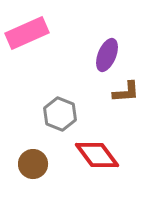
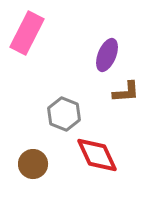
pink rectangle: rotated 39 degrees counterclockwise
gray hexagon: moved 4 px right
red diamond: rotated 12 degrees clockwise
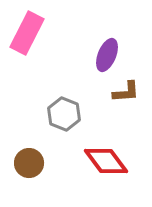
red diamond: moved 9 px right, 6 px down; rotated 12 degrees counterclockwise
brown circle: moved 4 px left, 1 px up
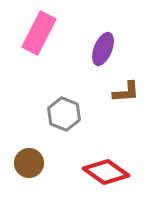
pink rectangle: moved 12 px right
purple ellipse: moved 4 px left, 6 px up
red diamond: moved 11 px down; rotated 18 degrees counterclockwise
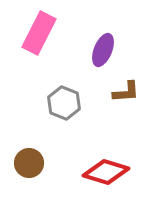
purple ellipse: moved 1 px down
gray hexagon: moved 11 px up
red diamond: rotated 18 degrees counterclockwise
